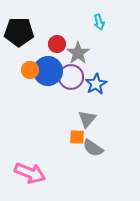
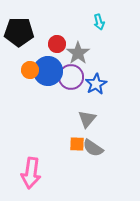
orange square: moved 7 px down
pink arrow: moved 1 px right; rotated 76 degrees clockwise
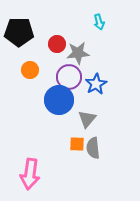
gray star: rotated 30 degrees clockwise
blue circle: moved 11 px right, 29 px down
purple circle: moved 2 px left
gray semicircle: rotated 50 degrees clockwise
pink arrow: moved 1 px left, 1 px down
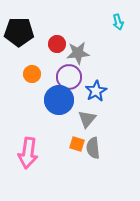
cyan arrow: moved 19 px right
orange circle: moved 2 px right, 4 px down
blue star: moved 7 px down
orange square: rotated 14 degrees clockwise
pink arrow: moved 2 px left, 21 px up
